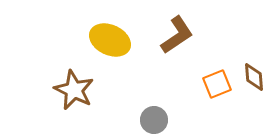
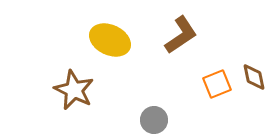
brown L-shape: moved 4 px right
brown diamond: rotated 8 degrees counterclockwise
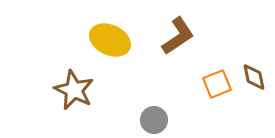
brown L-shape: moved 3 px left, 1 px down
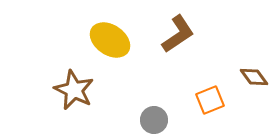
brown L-shape: moved 2 px up
yellow ellipse: rotated 9 degrees clockwise
brown diamond: rotated 24 degrees counterclockwise
orange square: moved 7 px left, 16 px down
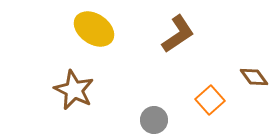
yellow ellipse: moved 16 px left, 11 px up
orange square: rotated 20 degrees counterclockwise
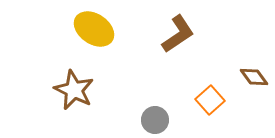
gray circle: moved 1 px right
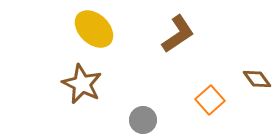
yellow ellipse: rotated 9 degrees clockwise
brown diamond: moved 3 px right, 2 px down
brown star: moved 8 px right, 6 px up
gray circle: moved 12 px left
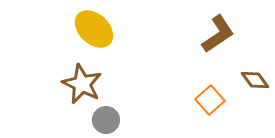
brown L-shape: moved 40 px right
brown diamond: moved 2 px left, 1 px down
gray circle: moved 37 px left
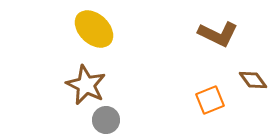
brown L-shape: rotated 60 degrees clockwise
brown diamond: moved 2 px left
brown star: moved 4 px right, 1 px down
orange square: rotated 20 degrees clockwise
